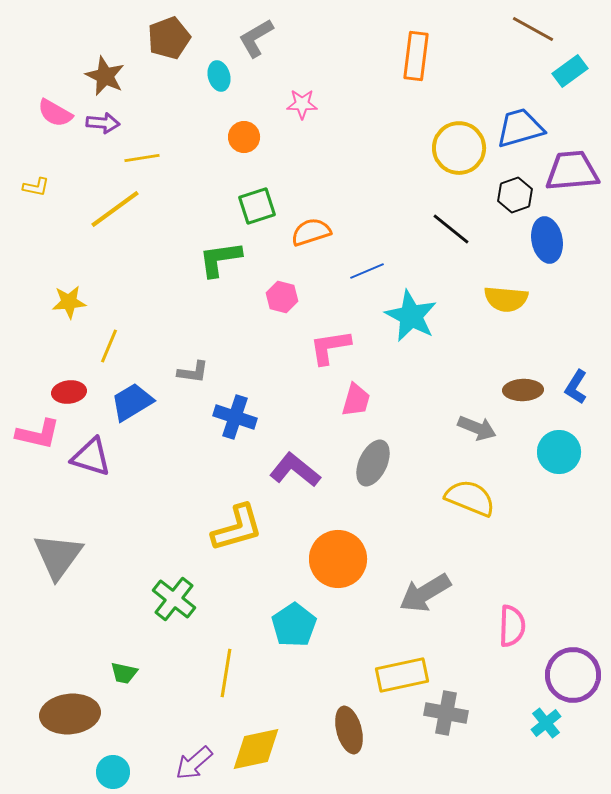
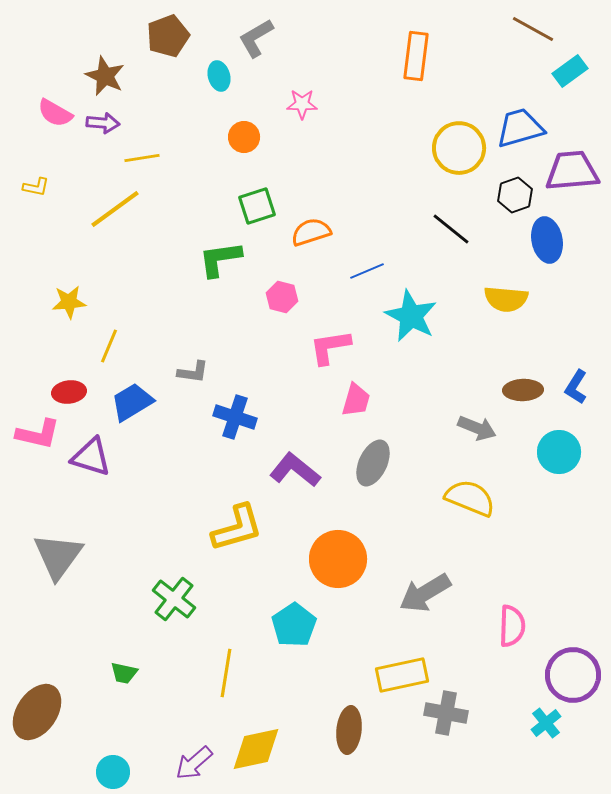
brown pentagon at (169, 38): moved 1 px left, 2 px up
brown ellipse at (70, 714): moved 33 px left, 2 px up; rotated 50 degrees counterclockwise
brown ellipse at (349, 730): rotated 21 degrees clockwise
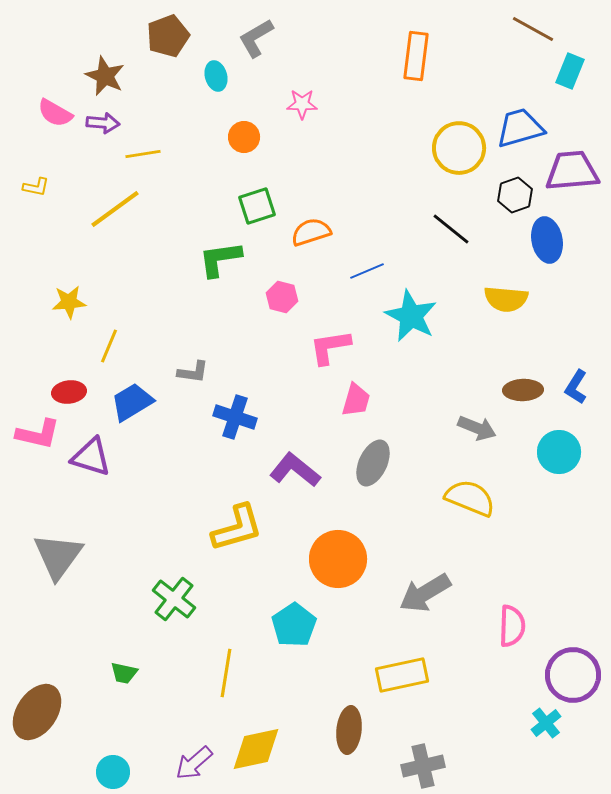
cyan rectangle at (570, 71): rotated 32 degrees counterclockwise
cyan ellipse at (219, 76): moved 3 px left
yellow line at (142, 158): moved 1 px right, 4 px up
gray cross at (446, 713): moved 23 px left, 53 px down; rotated 24 degrees counterclockwise
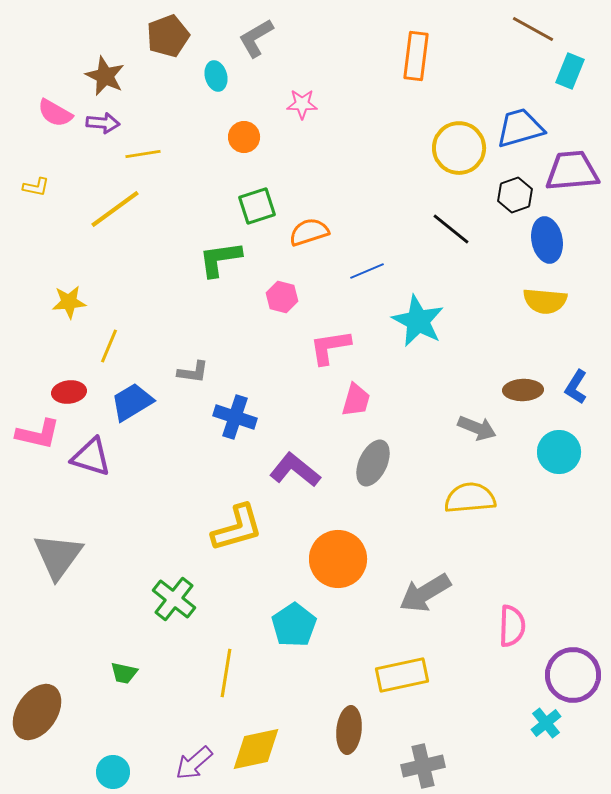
orange semicircle at (311, 232): moved 2 px left
yellow semicircle at (506, 299): moved 39 px right, 2 px down
cyan star at (411, 316): moved 7 px right, 5 px down
yellow semicircle at (470, 498): rotated 27 degrees counterclockwise
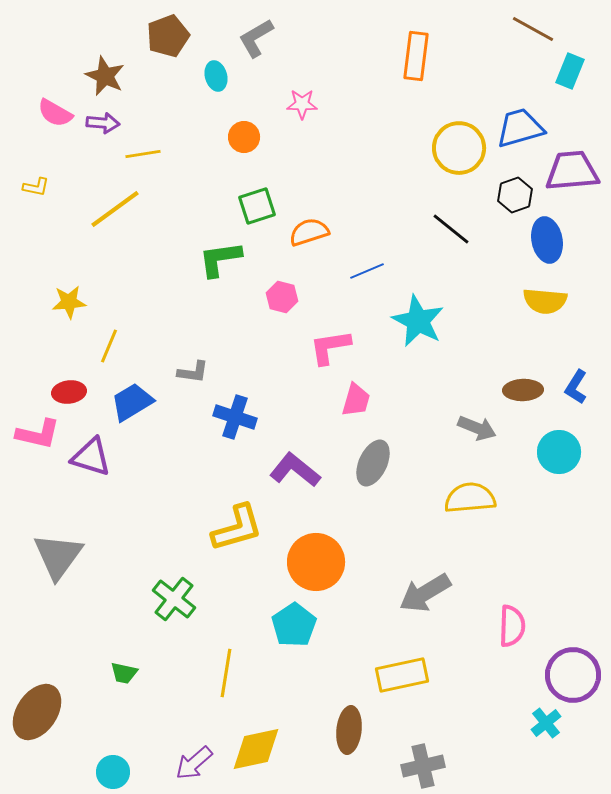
orange circle at (338, 559): moved 22 px left, 3 px down
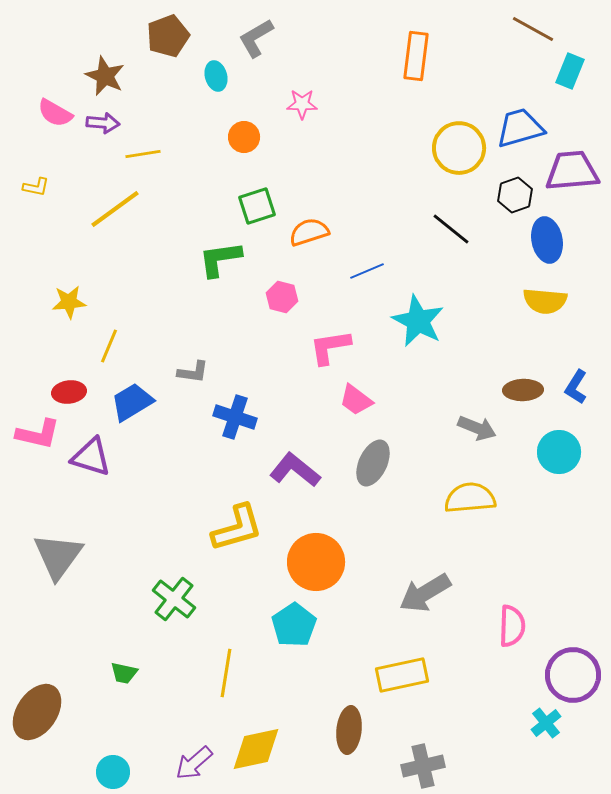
pink trapezoid at (356, 400): rotated 111 degrees clockwise
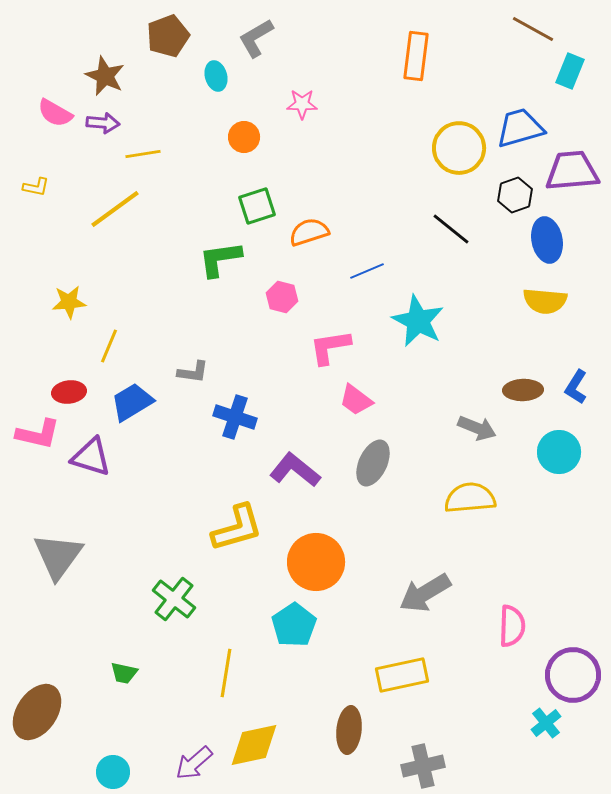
yellow diamond at (256, 749): moved 2 px left, 4 px up
